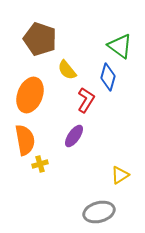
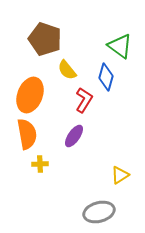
brown pentagon: moved 5 px right
blue diamond: moved 2 px left
red L-shape: moved 2 px left
orange semicircle: moved 2 px right, 6 px up
yellow cross: rotated 14 degrees clockwise
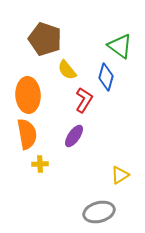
orange ellipse: moved 2 px left; rotated 24 degrees counterclockwise
